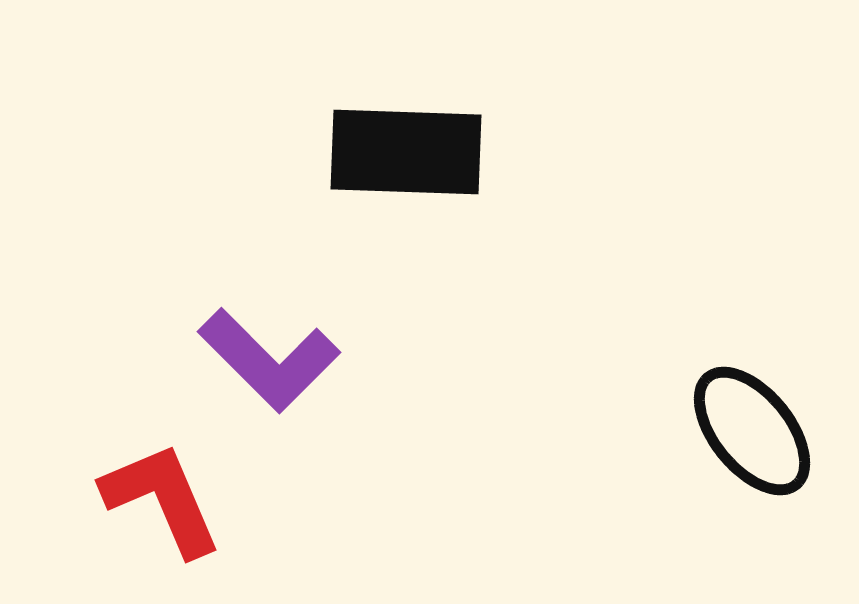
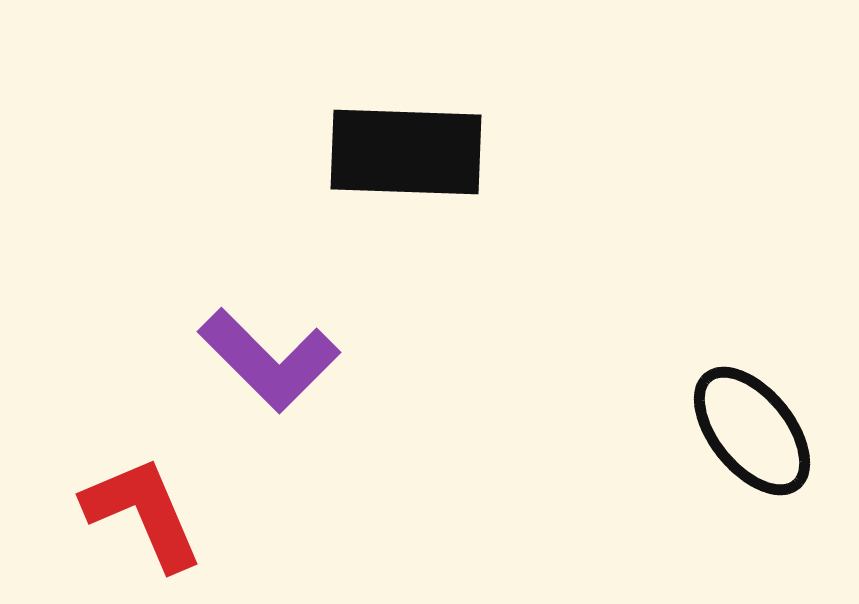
red L-shape: moved 19 px left, 14 px down
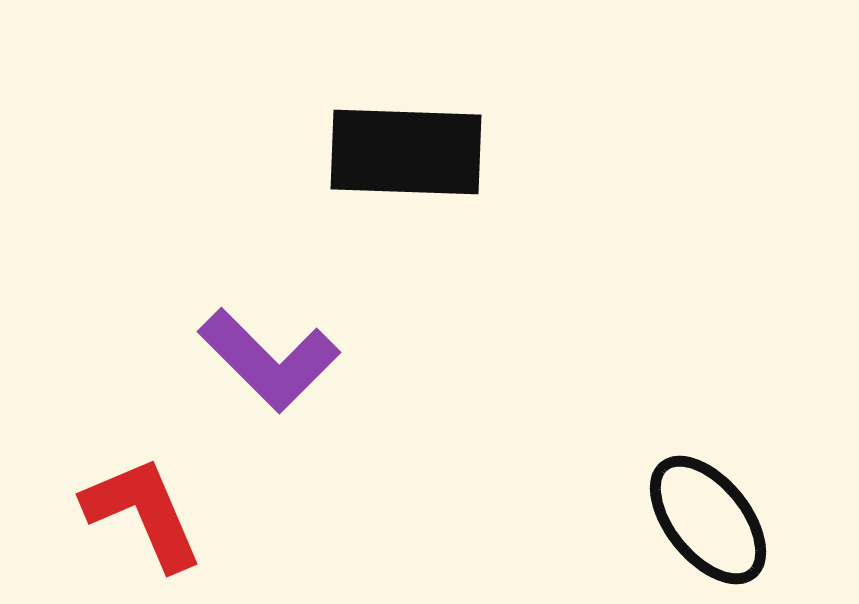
black ellipse: moved 44 px left, 89 px down
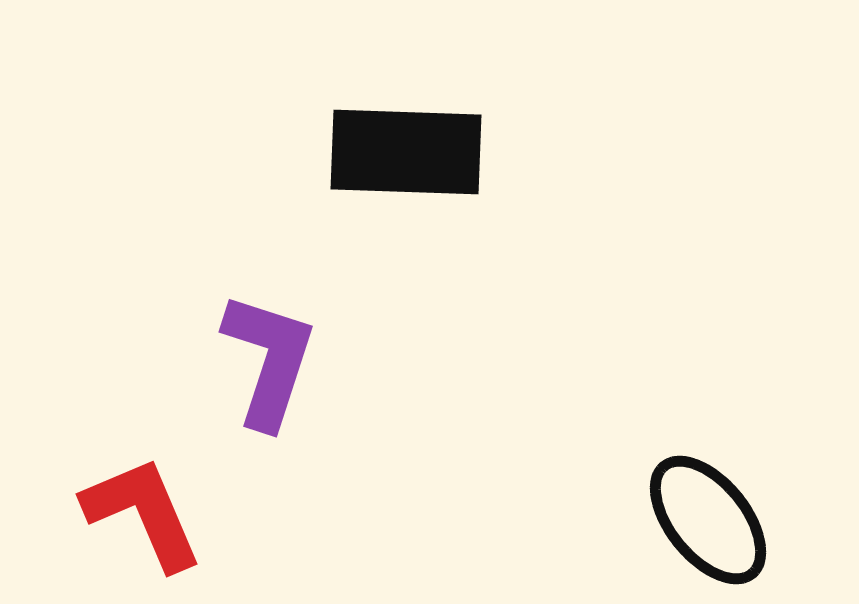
purple L-shape: rotated 117 degrees counterclockwise
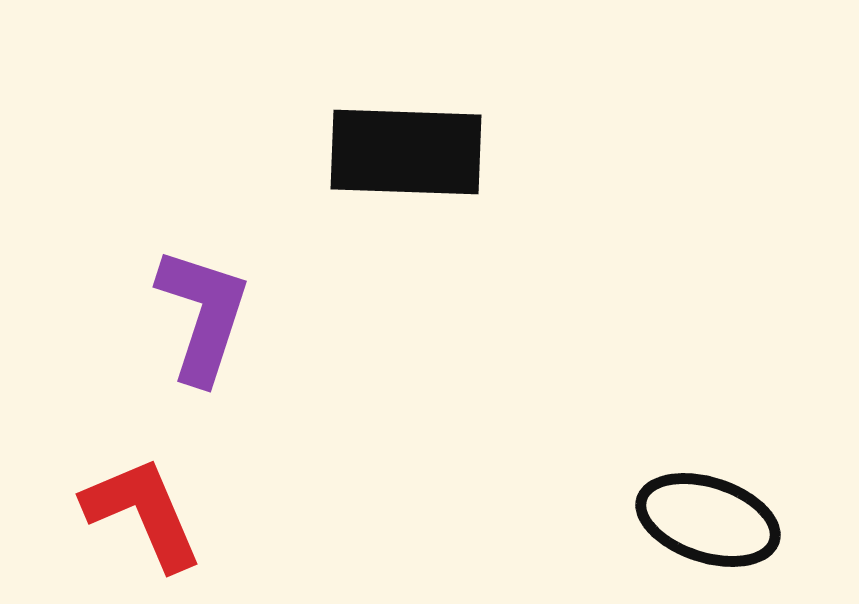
purple L-shape: moved 66 px left, 45 px up
black ellipse: rotated 33 degrees counterclockwise
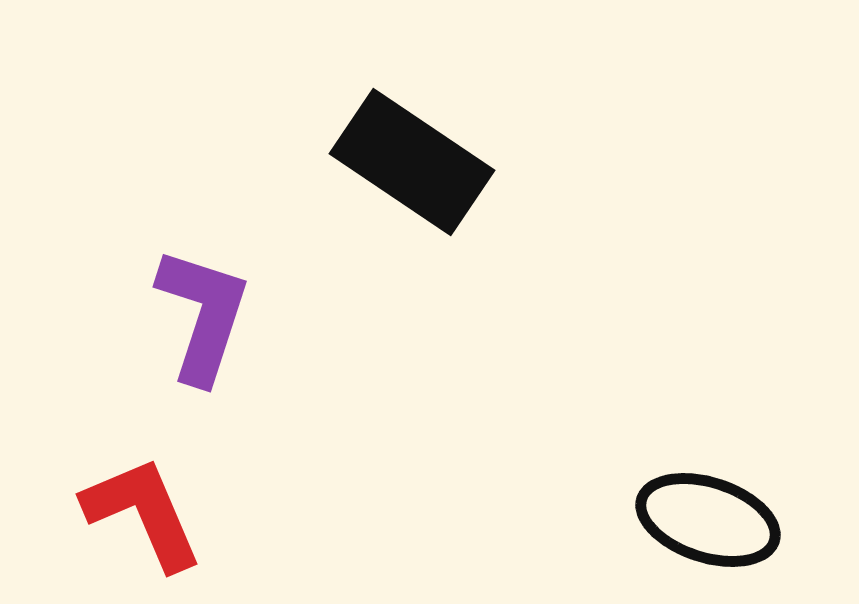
black rectangle: moved 6 px right, 10 px down; rotated 32 degrees clockwise
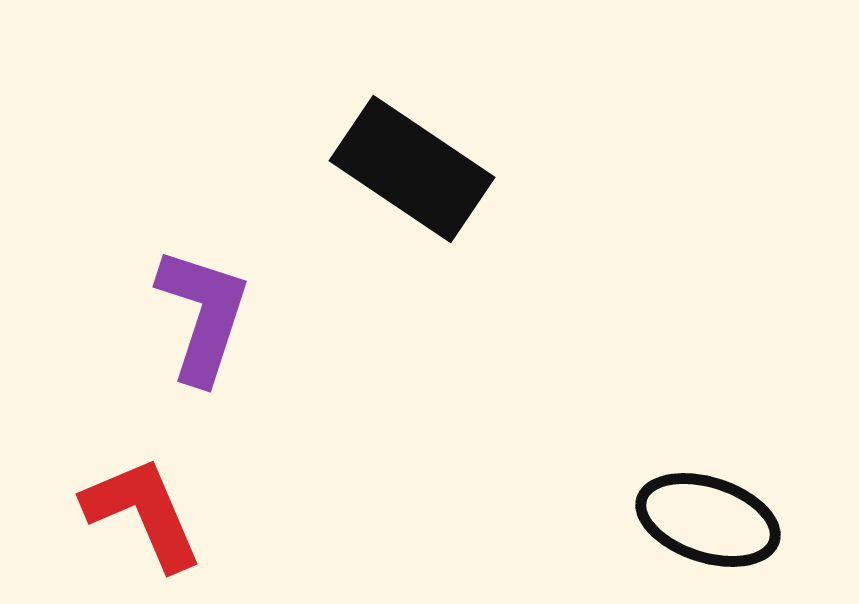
black rectangle: moved 7 px down
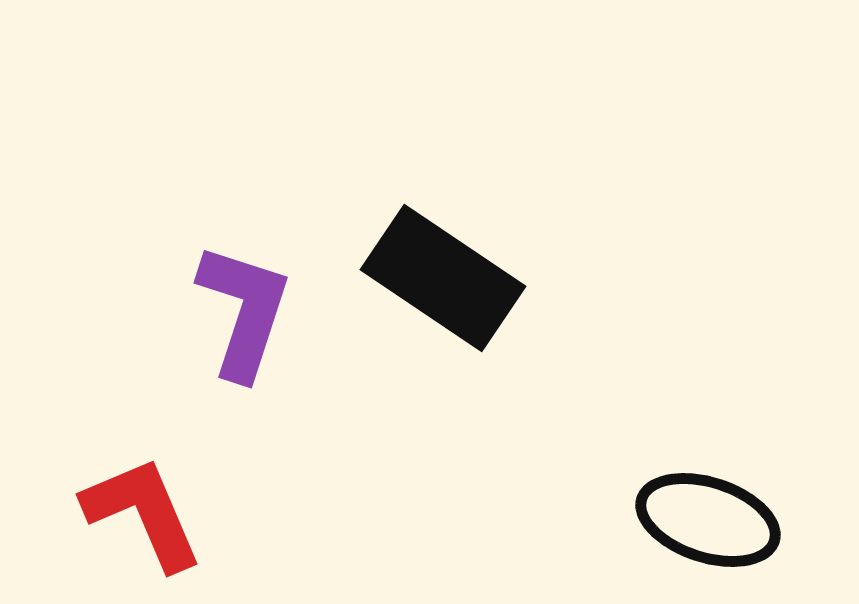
black rectangle: moved 31 px right, 109 px down
purple L-shape: moved 41 px right, 4 px up
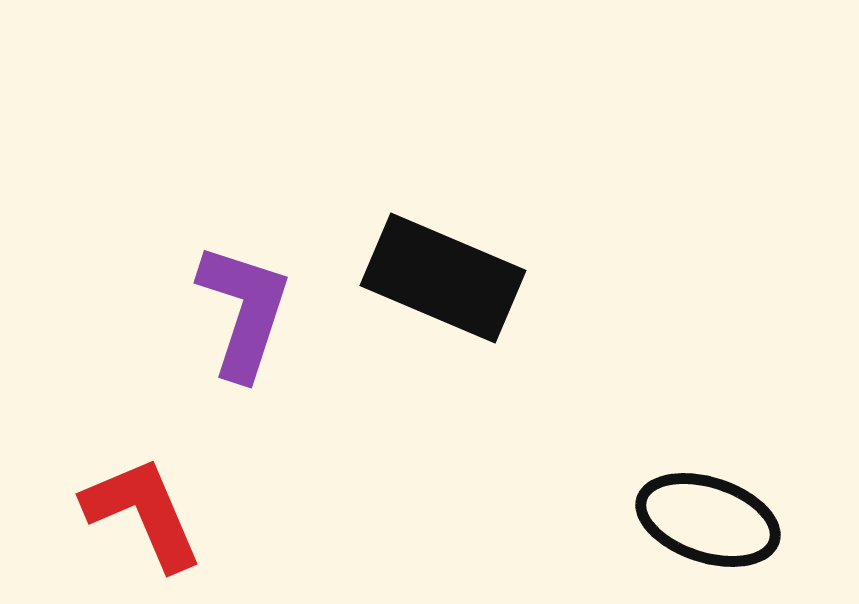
black rectangle: rotated 11 degrees counterclockwise
